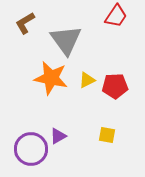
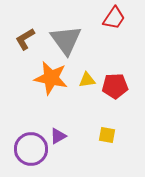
red trapezoid: moved 2 px left, 2 px down
brown L-shape: moved 16 px down
yellow triangle: rotated 18 degrees clockwise
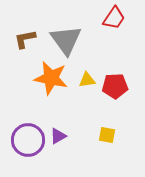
brown L-shape: rotated 20 degrees clockwise
purple circle: moved 3 px left, 9 px up
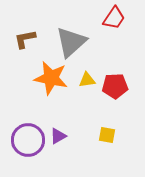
gray triangle: moved 5 px right, 2 px down; rotated 24 degrees clockwise
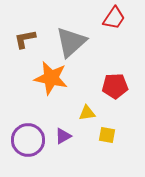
yellow triangle: moved 33 px down
purple triangle: moved 5 px right
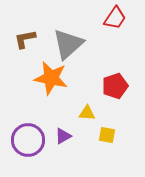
red trapezoid: moved 1 px right
gray triangle: moved 3 px left, 2 px down
red pentagon: rotated 15 degrees counterclockwise
yellow triangle: rotated 12 degrees clockwise
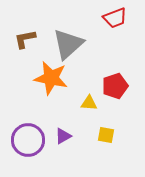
red trapezoid: rotated 35 degrees clockwise
yellow triangle: moved 2 px right, 10 px up
yellow square: moved 1 px left
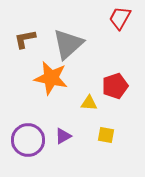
red trapezoid: moved 5 px right; rotated 140 degrees clockwise
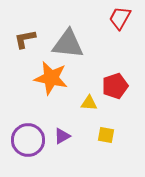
gray triangle: rotated 48 degrees clockwise
purple triangle: moved 1 px left
